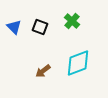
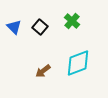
black square: rotated 21 degrees clockwise
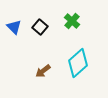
cyan diamond: rotated 20 degrees counterclockwise
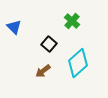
black square: moved 9 px right, 17 px down
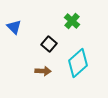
brown arrow: rotated 140 degrees counterclockwise
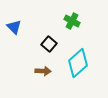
green cross: rotated 14 degrees counterclockwise
